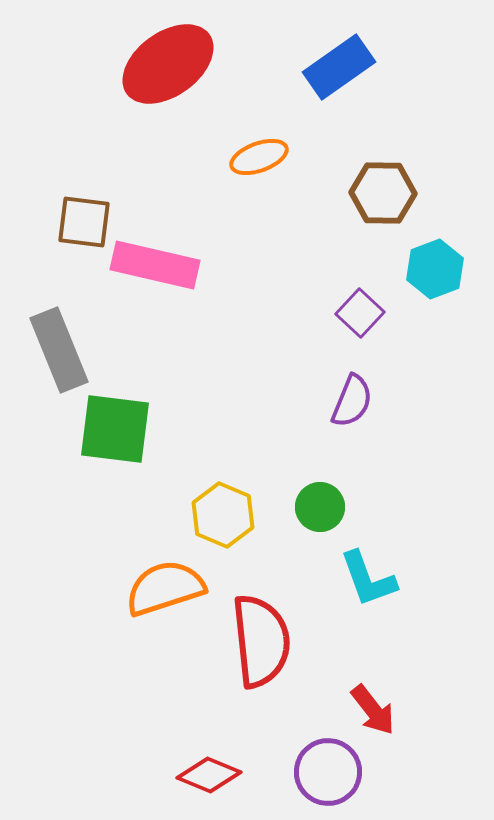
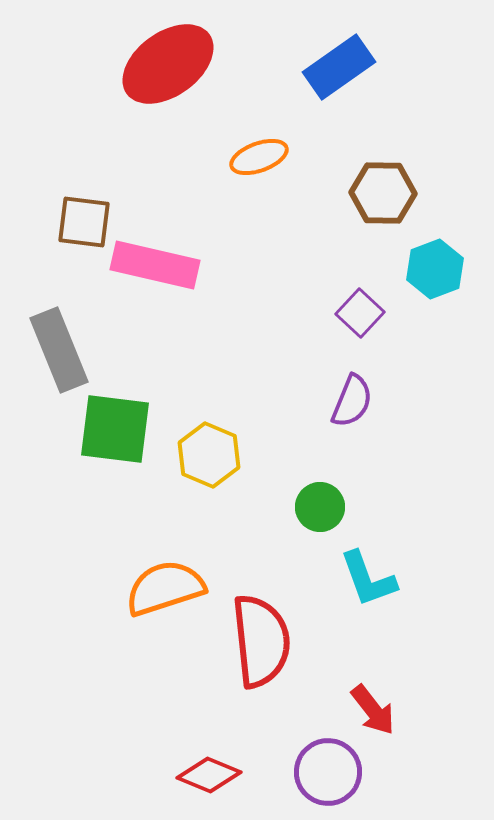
yellow hexagon: moved 14 px left, 60 px up
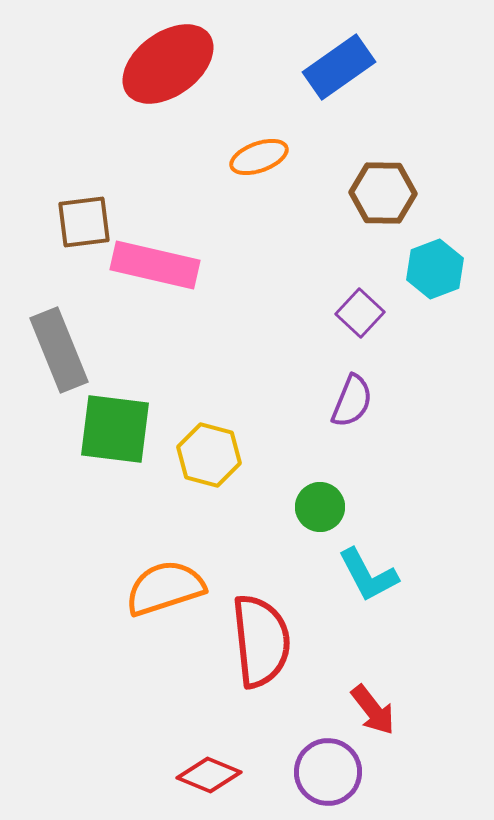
brown square: rotated 14 degrees counterclockwise
yellow hexagon: rotated 8 degrees counterclockwise
cyan L-shape: moved 4 px up; rotated 8 degrees counterclockwise
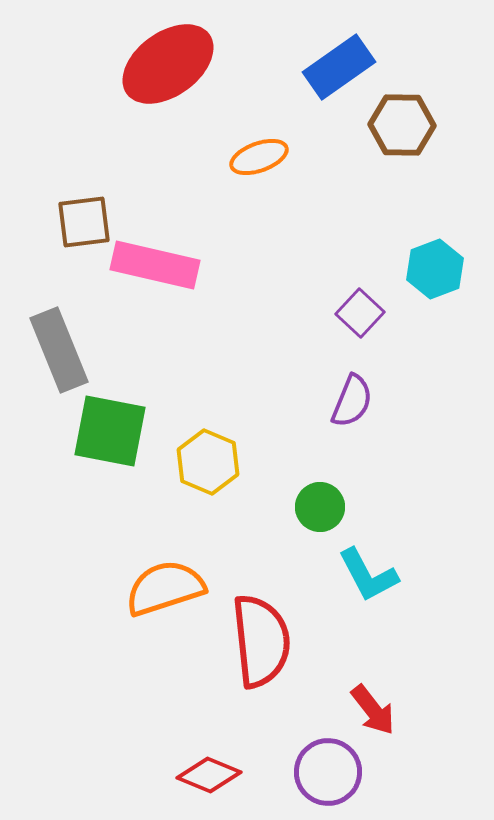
brown hexagon: moved 19 px right, 68 px up
green square: moved 5 px left, 2 px down; rotated 4 degrees clockwise
yellow hexagon: moved 1 px left, 7 px down; rotated 8 degrees clockwise
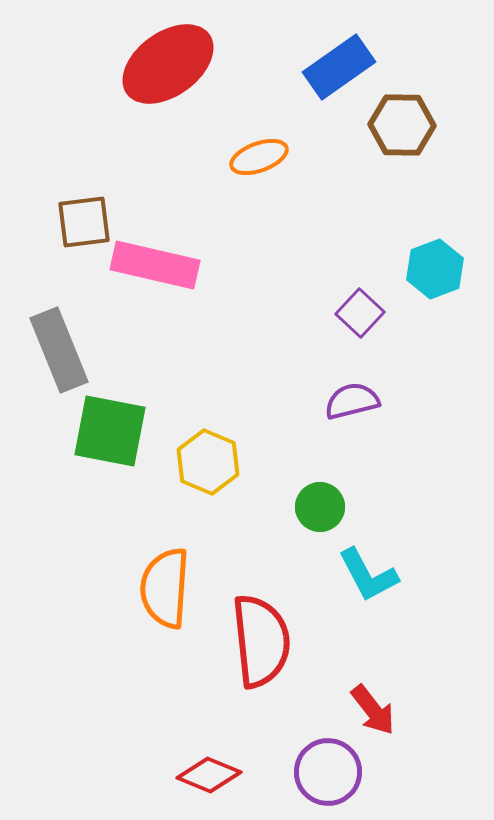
purple semicircle: rotated 126 degrees counterclockwise
orange semicircle: rotated 68 degrees counterclockwise
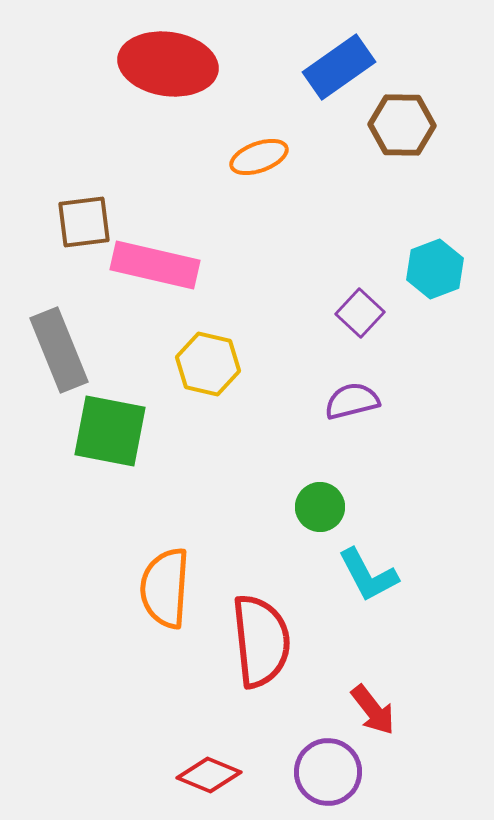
red ellipse: rotated 44 degrees clockwise
yellow hexagon: moved 98 px up; rotated 10 degrees counterclockwise
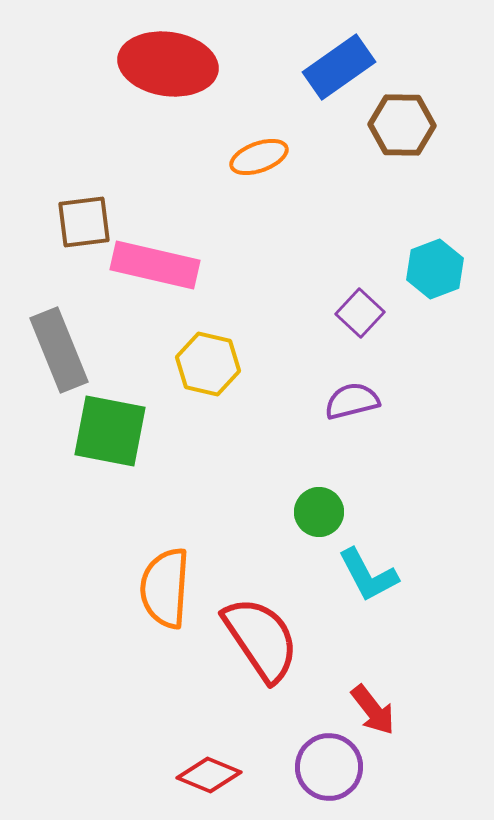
green circle: moved 1 px left, 5 px down
red semicircle: moved 2 px up; rotated 28 degrees counterclockwise
purple circle: moved 1 px right, 5 px up
